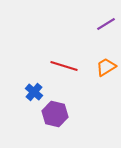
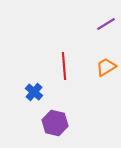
red line: rotated 68 degrees clockwise
purple hexagon: moved 9 px down
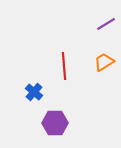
orange trapezoid: moved 2 px left, 5 px up
purple hexagon: rotated 15 degrees counterclockwise
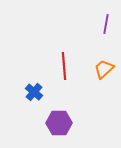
purple line: rotated 48 degrees counterclockwise
orange trapezoid: moved 7 px down; rotated 10 degrees counterclockwise
purple hexagon: moved 4 px right
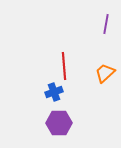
orange trapezoid: moved 1 px right, 4 px down
blue cross: moved 20 px right; rotated 30 degrees clockwise
